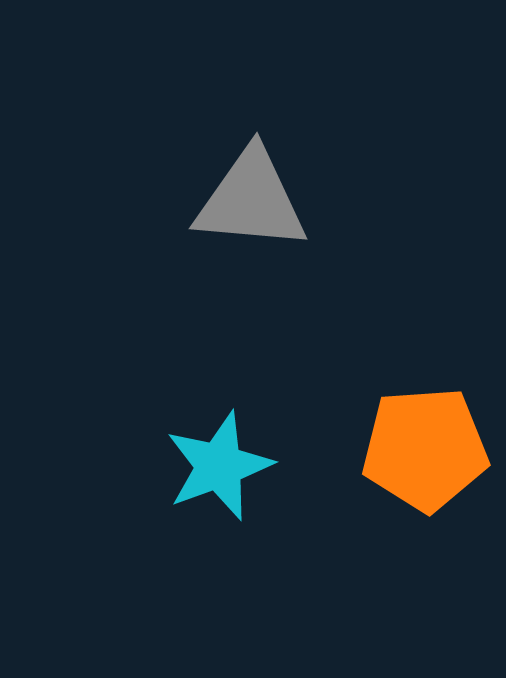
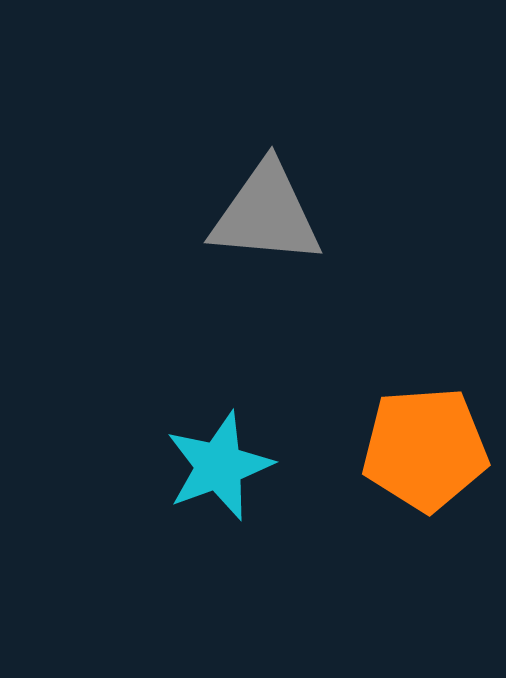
gray triangle: moved 15 px right, 14 px down
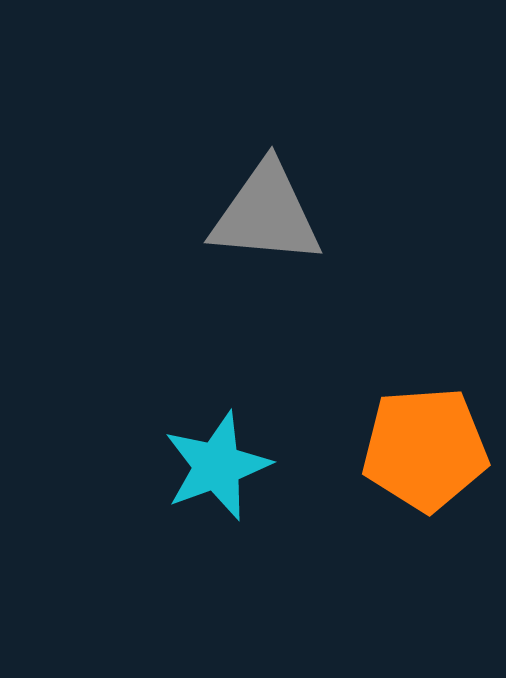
cyan star: moved 2 px left
